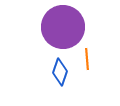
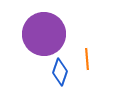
purple circle: moved 19 px left, 7 px down
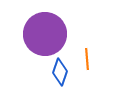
purple circle: moved 1 px right
